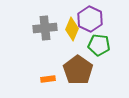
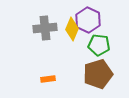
purple hexagon: moved 2 px left, 1 px down
brown pentagon: moved 20 px right, 4 px down; rotated 20 degrees clockwise
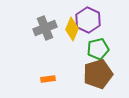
gray cross: rotated 15 degrees counterclockwise
green pentagon: moved 1 px left, 4 px down; rotated 20 degrees counterclockwise
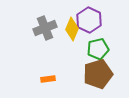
purple hexagon: moved 1 px right
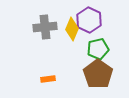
gray cross: moved 1 px up; rotated 15 degrees clockwise
brown pentagon: rotated 20 degrees counterclockwise
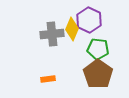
gray cross: moved 7 px right, 7 px down
green pentagon: rotated 20 degrees clockwise
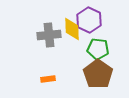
yellow diamond: rotated 25 degrees counterclockwise
gray cross: moved 3 px left, 1 px down
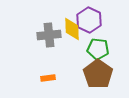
orange rectangle: moved 1 px up
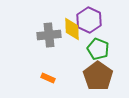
green pentagon: rotated 15 degrees clockwise
brown pentagon: moved 2 px down
orange rectangle: rotated 32 degrees clockwise
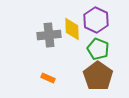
purple hexagon: moved 7 px right
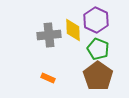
yellow diamond: moved 1 px right, 1 px down
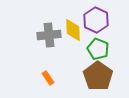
orange rectangle: rotated 32 degrees clockwise
